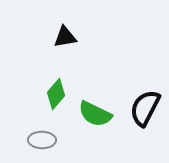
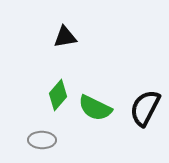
green diamond: moved 2 px right, 1 px down
green semicircle: moved 6 px up
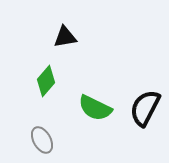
green diamond: moved 12 px left, 14 px up
gray ellipse: rotated 60 degrees clockwise
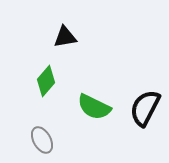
green semicircle: moved 1 px left, 1 px up
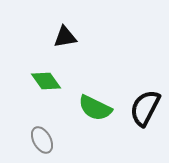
green diamond: rotated 76 degrees counterclockwise
green semicircle: moved 1 px right, 1 px down
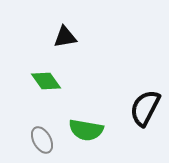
green semicircle: moved 9 px left, 22 px down; rotated 16 degrees counterclockwise
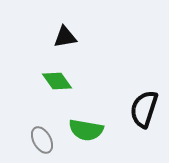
green diamond: moved 11 px right
black semicircle: moved 1 px left, 1 px down; rotated 9 degrees counterclockwise
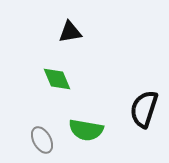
black triangle: moved 5 px right, 5 px up
green diamond: moved 2 px up; rotated 12 degrees clockwise
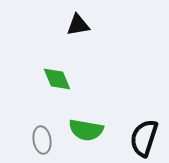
black triangle: moved 8 px right, 7 px up
black semicircle: moved 29 px down
gray ellipse: rotated 20 degrees clockwise
